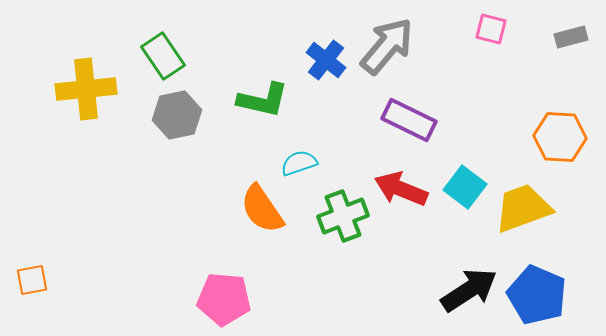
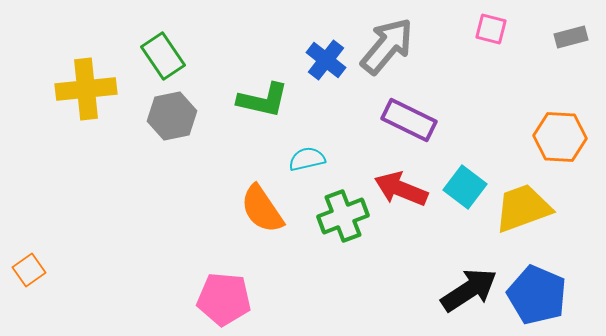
gray hexagon: moved 5 px left, 1 px down
cyan semicircle: moved 8 px right, 4 px up; rotated 6 degrees clockwise
orange square: moved 3 px left, 10 px up; rotated 24 degrees counterclockwise
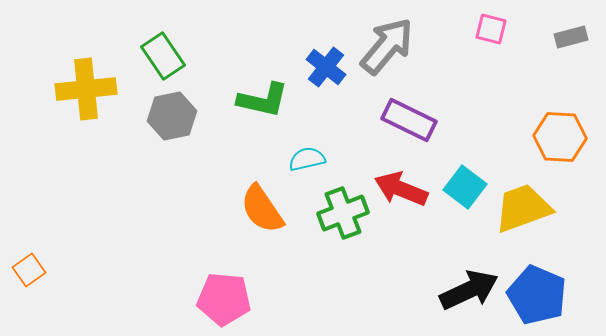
blue cross: moved 7 px down
green cross: moved 3 px up
black arrow: rotated 8 degrees clockwise
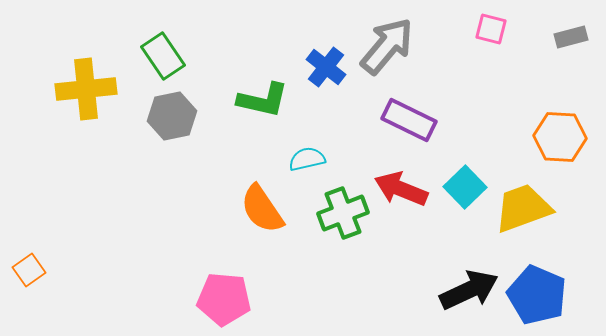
cyan square: rotated 9 degrees clockwise
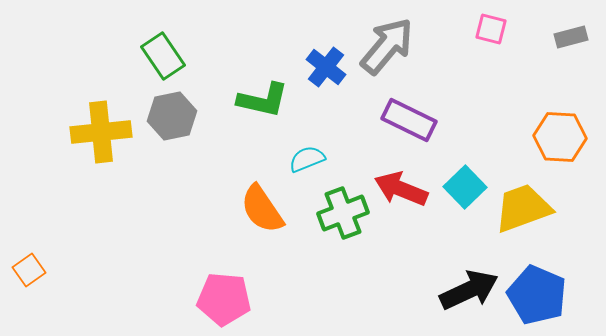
yellow cross: moved 15 px right, 43 px down
cyan semicircle: rotated 9 degrees counterclockwise
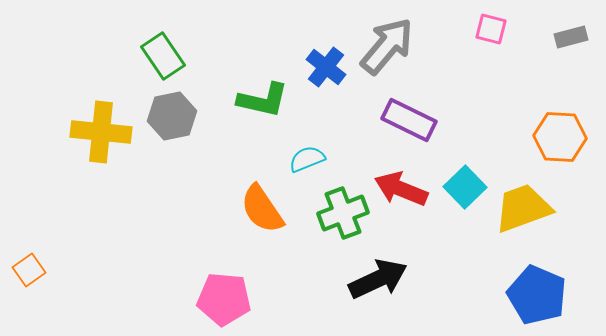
yellow cross: rotated 12 degrees clockwise
black arrow: moved 91 px left, 11 px up
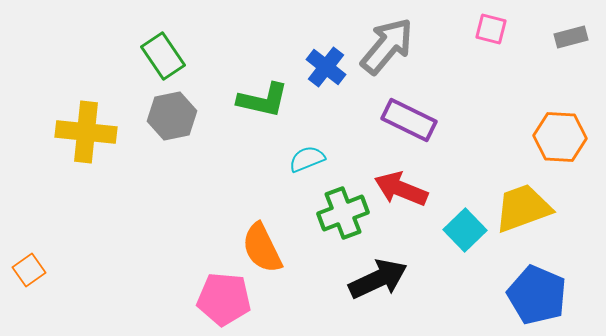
yellow cross: moved 15 px left
cyan square: moved 43 px down
orange semicircle: moved 39 px down; rotated 8 degrees clockwise
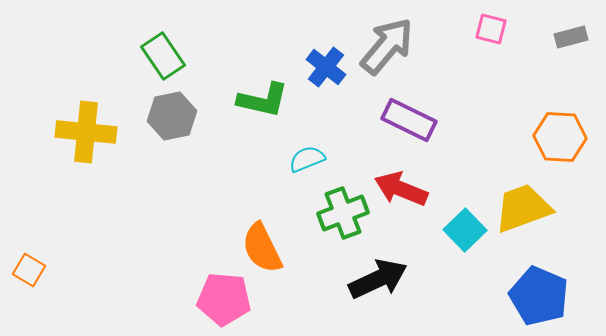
orange square: rotated 24 degrees counterclockwise
blue pentagon: moved 2 px right, 1 px down
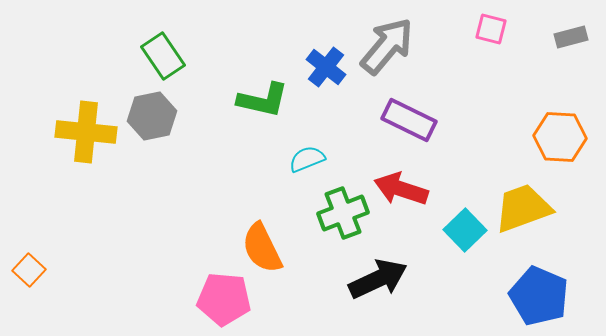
gray hexagon: moved 20 px left
red arrow: rotated 4 degrees counterclockwise
orange square: rotated 12 degrees clockwise
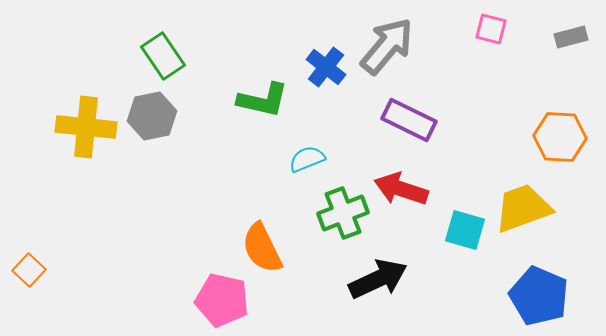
yellow cross: moved 5 px up
cyan square: rotated 30 degrees counterclockwise
pink pentagon: moved 2 px left, 1 px down; rotated 8 degrees clockwise
